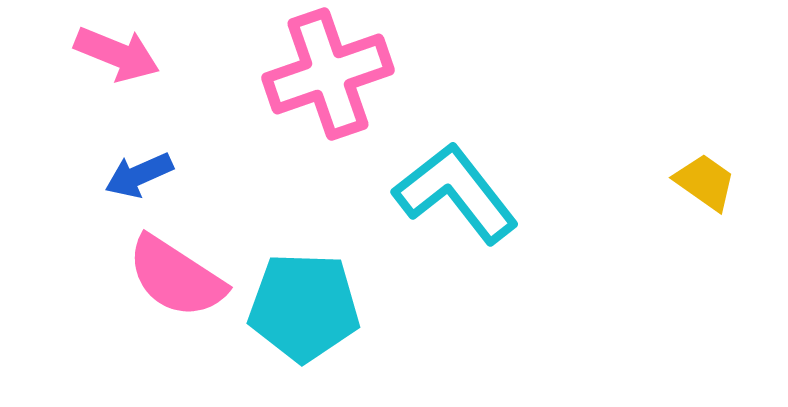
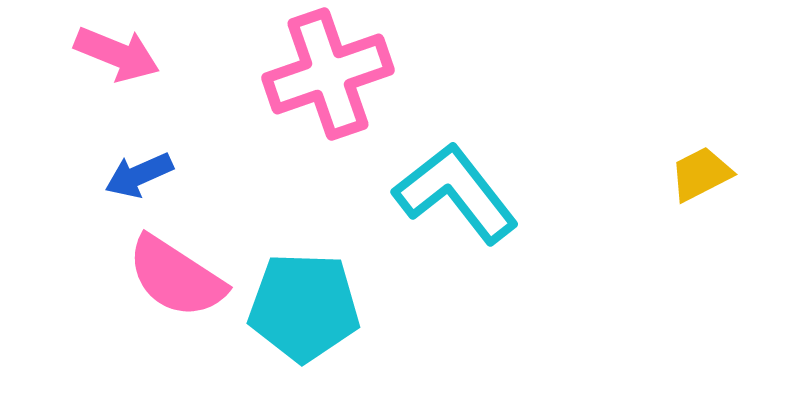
yellow trapezoid: moved 4 px left, 8 px up; rotated 62 degrees counterclockwise
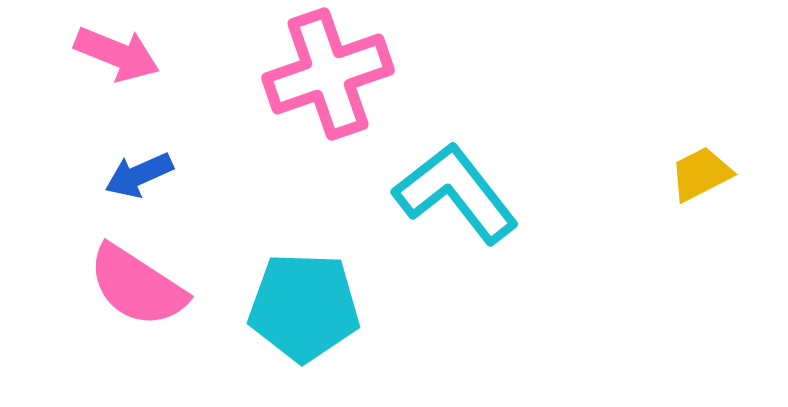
pink semicircle: moved 39 px left, 9 px down
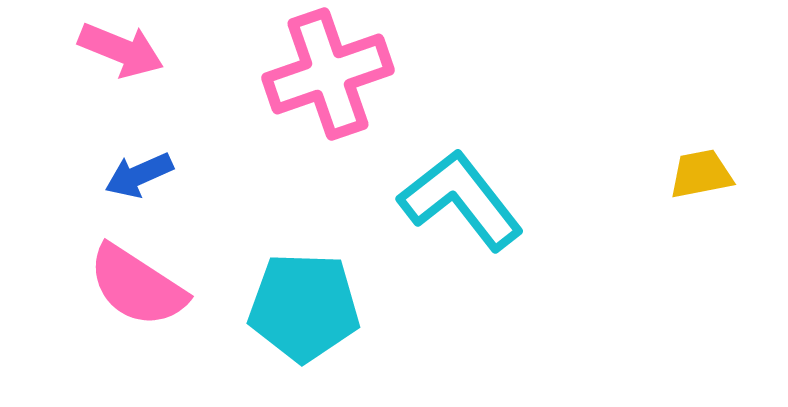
pink arrow: moved 4 px right, 4 px up
yellow trapezoid: rotated 16 degrees clockwise
cyan L-shape: moved 5 px right, 7 px down
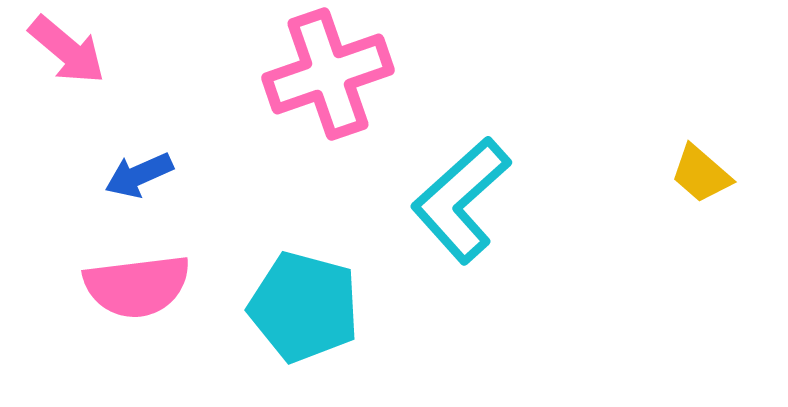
pink arrow: moved 54 px left; rotated 18 degrees clockwise
yellow trapezoid: rotated 128 degrees counterclockwise
cyan L-shape: rotated 94 degrees counterclockwise
pink semicircle: rotated 40 degrees counterclockwise
cyan pentagon: rotated 13 degrees clockwise
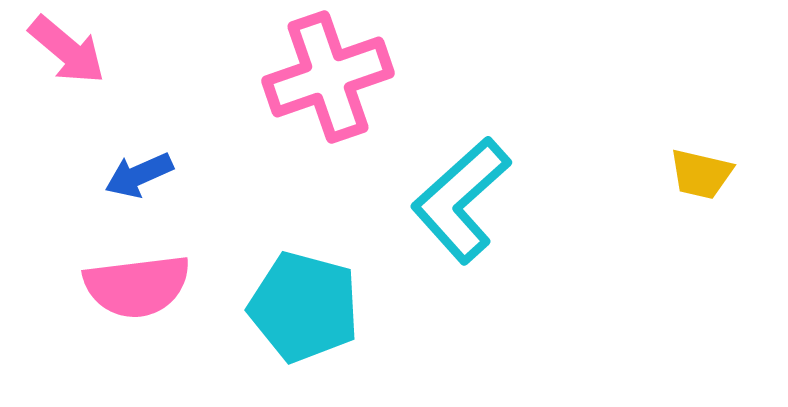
pink cross: moved 3 px down
yellow trapezoid: rotated 28 degrees counterclockwise
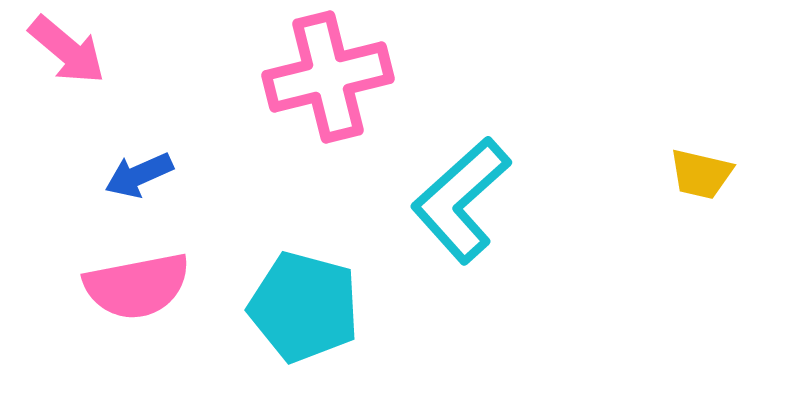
pink cross: rotated 5 degrees clockwise
pink semicircle: rotated 4 degrees counterclockwise
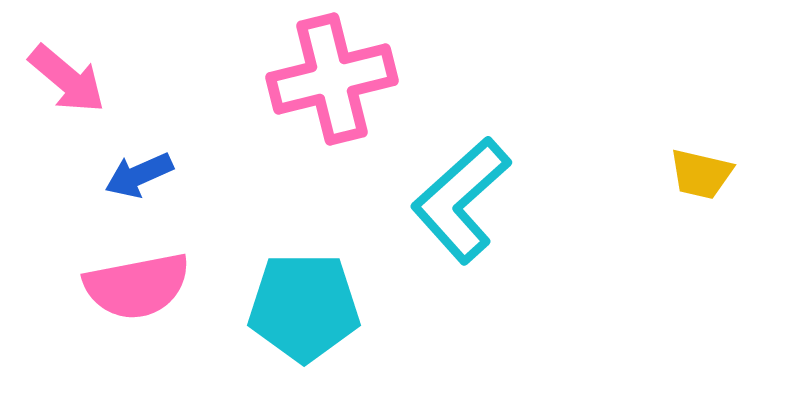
pink arrow: moved 29 px down
pink cross: moved 4 px right, 2 px down
cyan pentagon: rotated 15 degrees counterclockwise
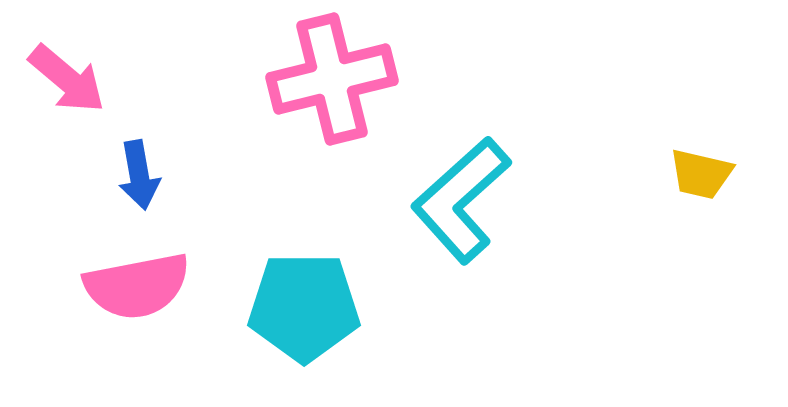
blue arrow: rotated 76 degrees counterclockwise
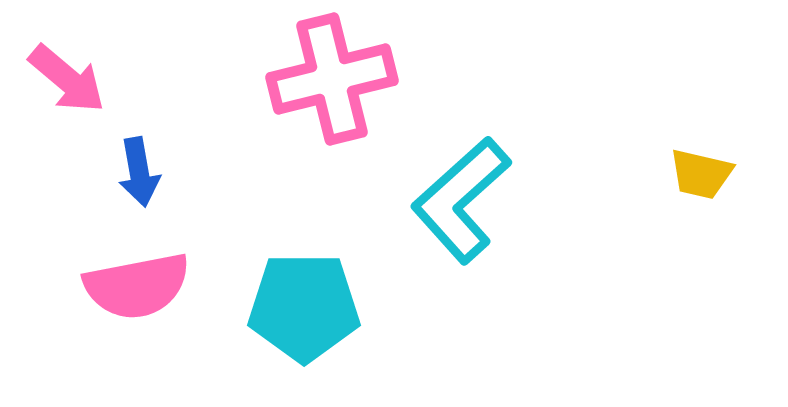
blue arrow: moved 3 px up
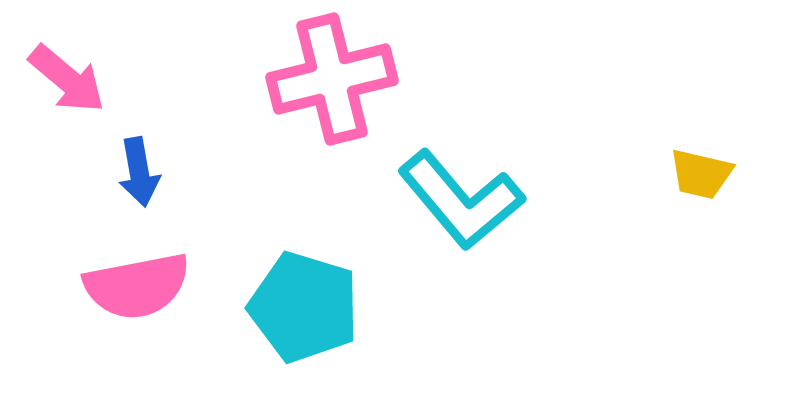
cyan L-shape: rotated 88 degrees counterclockwise
cyan pentagon: rotated 17 degrees clockwise
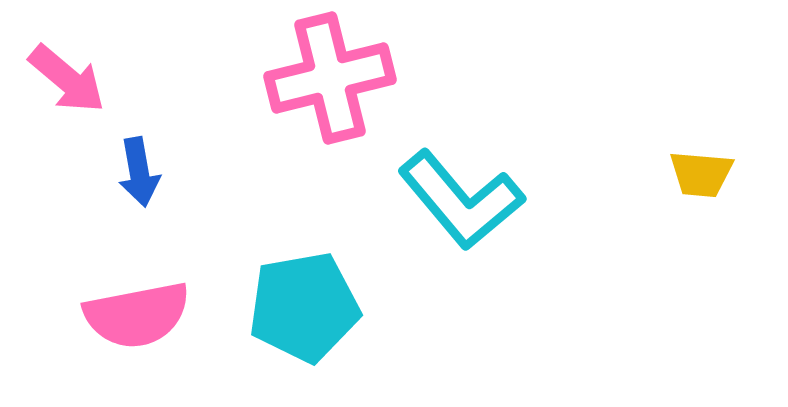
pink cross: moved 2 px left, 1 px up
yellow trapezoid: rotated 8 degrees counterclockwise
pink semicircle: moved 29 px down
cyan pentagon: rotated 27 degrees counterclockwise
